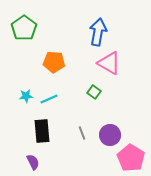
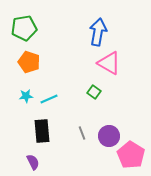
green pentagon: rotated 25 degrees clockwise
orange pentagon: moved 25 px left; rotated 15 degrees clockwise
purple circle: moved 1 px left, 1 px down
pink pentagon: moved 3 px up
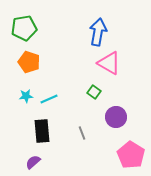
purple circle: moved 7 px right, 19 px up
purple semicircle: rotated 105 degrees counterclockwise
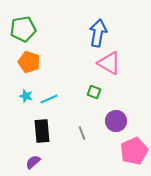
green pentagon: moved 1 px left, 1 px down
blue arrow: moved 1 px down
green square: rotated 16 degrees counterclockwise
cyan star: rotated 24 degrees clockwise
purple circle: moved 4 px down
pink pentagon: moved 3 px right, 4 px up; rotated 16 degrees clockwise
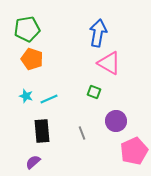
green pentagon: moved 4 px right
orange pentagon: moved 3 px right, 3 px up
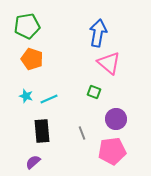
green pentagon: moved 3 px up
pink triangle: rotated 10 degrees clockwise
purple circle: moved 2 px up
pink pentagon: moved 22 px left; rotated 16 degrees clockwise
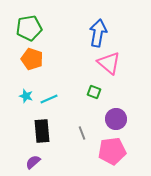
green pentagon: moved 2 px right, 2 px down
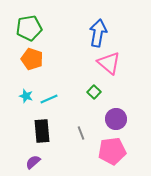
green square: rotated 24 degrees clockwise
gray line: moved 1 px left
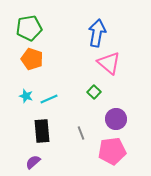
blue arrow: moved 1 px left
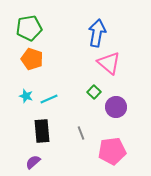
purple circle: moved 12 px up
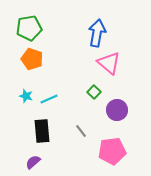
purple circle: moved 1 px right, 3 px down
gray line: moved 2 px up; rotated 16 degrees counterclockwise
